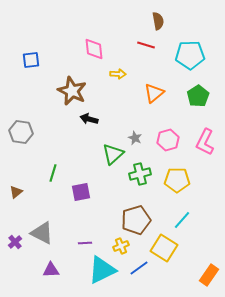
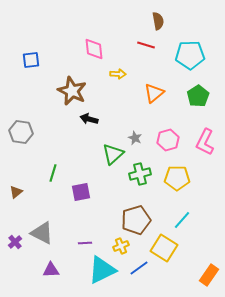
yellow pentagon: moved 2 px up
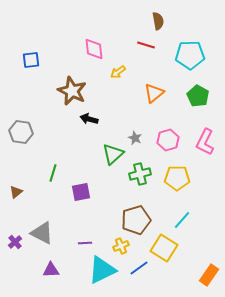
yellow arrow: moved 2 px up; rotated 140 degrees clockwise
green pentagon: rotated 10 degrees counterclockwise
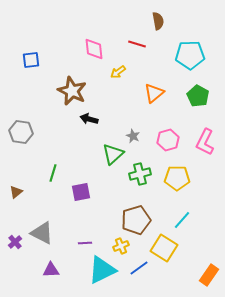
red line: moved 9 px left, 1 px up
gray star: moved 2 px left, 2 px up
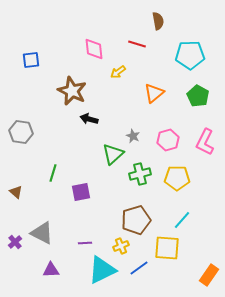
brown triangle: rotated 40 degrees counterclockwise
yellow square: moved 3 px right; rotated 28 degrees counterclockwise
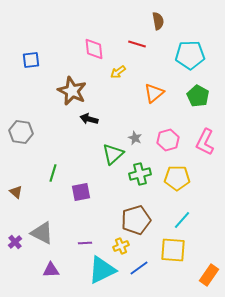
gray star: moved 2 px right, 2 px down
yellow square: moved 6 px right, 2 px down
